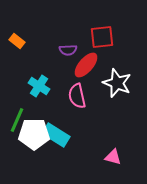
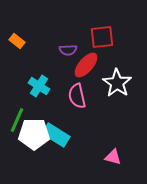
white star: rotated 12 degrees clockwise
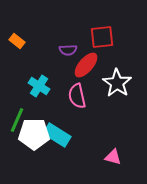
cyan rectangle: moved 1 px right
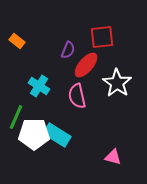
purple semicircle: rotated 66 degrees counterclockwise
green line: moved 1 px left, 3 px up
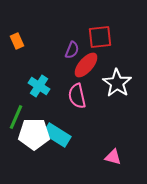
red square: moved 2 px left
orange rectangle: rotated 28 degrees clockwise
purple semicircle: moved 4 px right
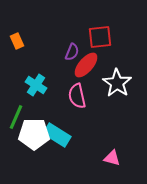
purple semicircle: moved 2 px down
cyan cross: moved 3 px left, 1 px up
pink triangle: moved 1 px left, 1 px down
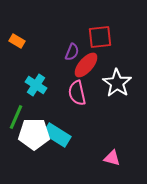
orange rectangle: rotated 35 degrees counterclockwise
pink semicircle: moved 3 px up
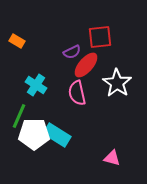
purple semicircle: rotated 42 degrees clockwise
green line: moved 3 px right, 1 px up
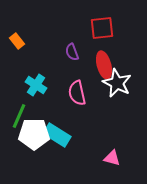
red square: moved 2 px right, 9 px up
orange rectangle: rotated 21 degrees clockwise
purple semicircle: rotated 96 degrees clockwise
red ellipse: moved 18 px right; rotated 56 degrees counterclockwise
white star: rotated 8 degrees counterclockwise
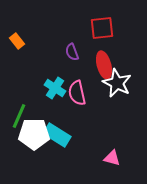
cyan cross: moved 19 px right, 3 px down
